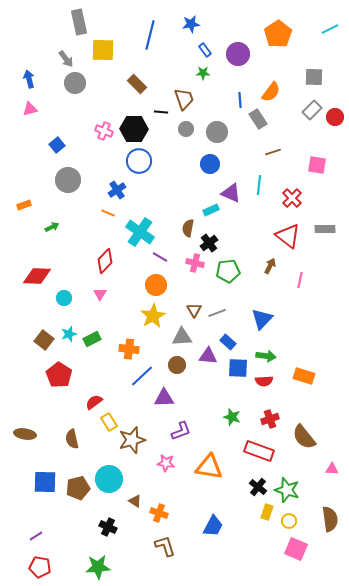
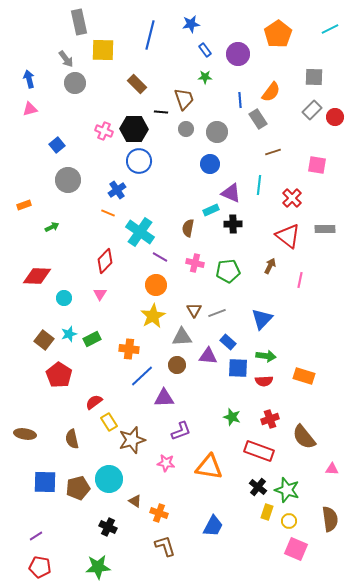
green star at (203, 73): moved 2 px right, 4 px down
black cross at (209, 243): moved 24 px right, 19 px up; rotated 36 degrees clockwise
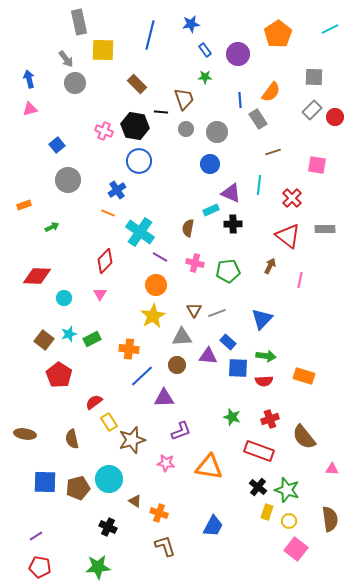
black hexagon at (134, 129): moved 1 px right, 3 px up; rotated 8 degrees clockwise
pink square at (296, 549): rotated 15 degrees clockwise
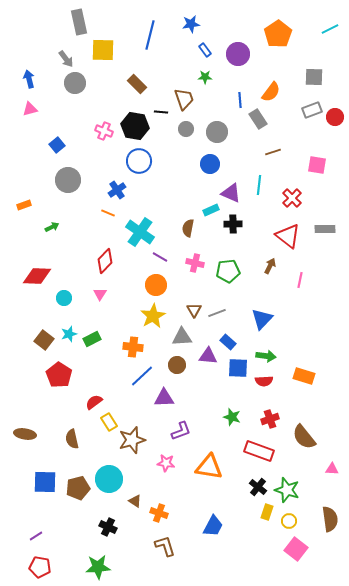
gray rectangle at (312, 110): rotated 24 degrees clockwise
orange cross at (129, 349): moved 4 px right, 2 px up
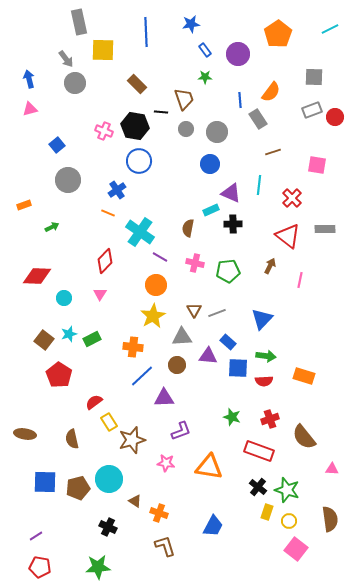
blue line at (150, 35): moved 4 px left, 3 px up; rotated 16 degrees counterclockwise
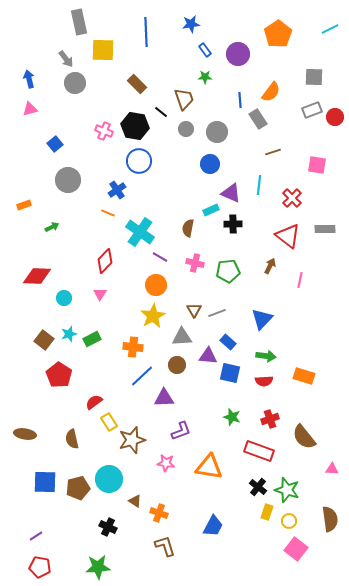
black line at (161, 112): rotated 32 degrees clockwise
blue square at (57, 145): moved 2 px left, 1 px up
blue square at (238, 368): moved 8 px left, 5 px down; rotated 10 degrees clockwise
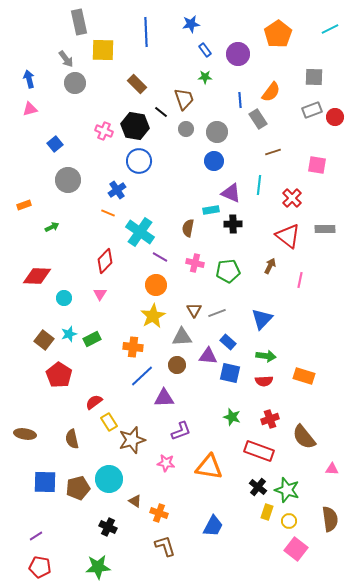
blue circle at (210, 164): moved 4 px right, 3 px up
cyan rectangle at (211, 210): rotated 14 degrees clockwise
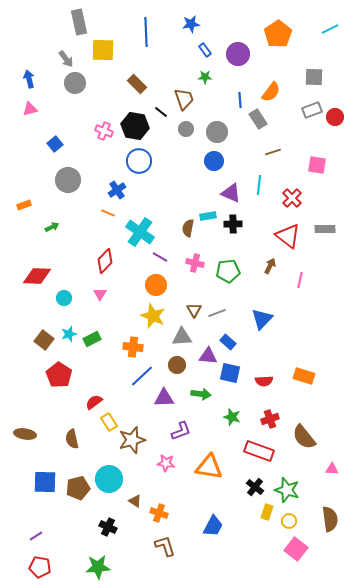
cyan rectangle at (211, 210): moved 3 px left, 6 px down
yellow star at (153, 316): rotated 20 degrees counterclockwise
green arrow at (266, 356): moved 65 px left, 38 px down
black cross at (258, 487): moved 3 px left
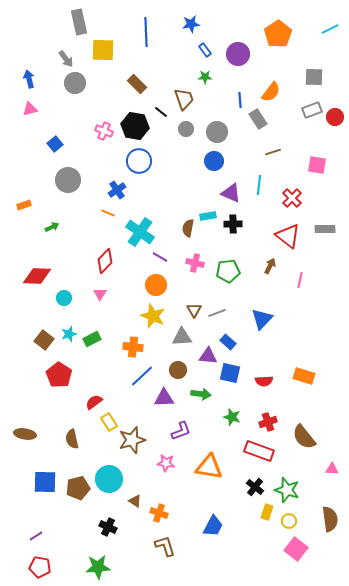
brown circle at (177, 365): moved 1 px right, 5 px down
red cross at (270, 419): moved 2 px left, 3 px down
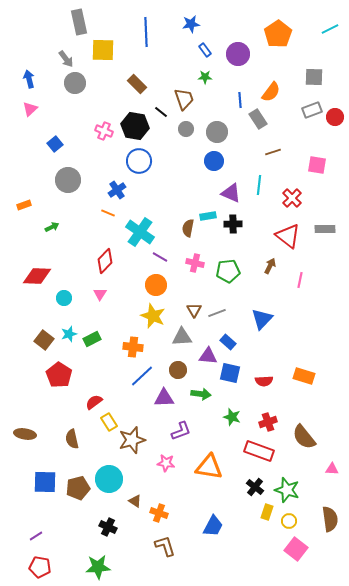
pink triangle at (30, 109): rotated 28 degrees counterclockwise
